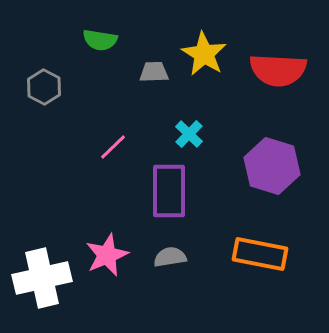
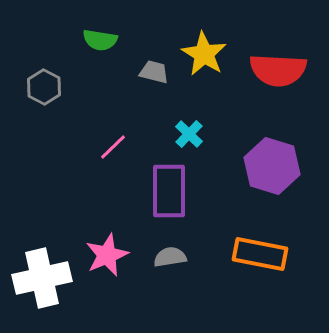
gray trapezoid: rotated 16 degrees clockwise
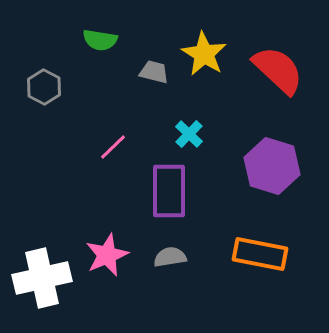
red semicircle: rotated 140 degrees counterclockwise
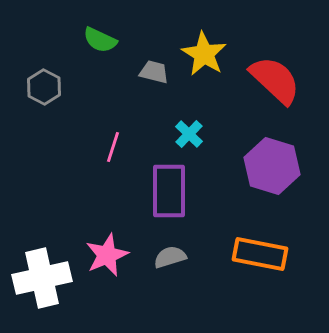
green semicircle: rotated 16 degrees clockwise
red semicircle: moved 3 px left, 10 px down
pink line: rotated 28 degrees counterclockwise
gray semicircle: rotated 8 degrees counterclockwise
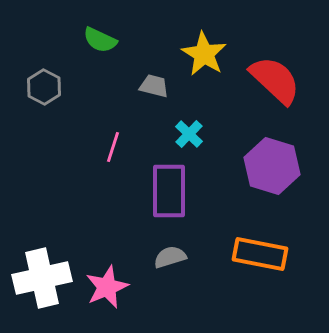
gray trapezoid: moved 14 px down
pink star: moved 32 px down
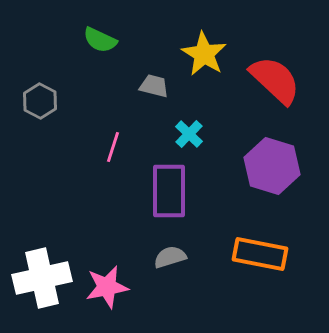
gray hexagon: moved 4 px left, 14 px down
pink star: rotated 12 degrees clockwise
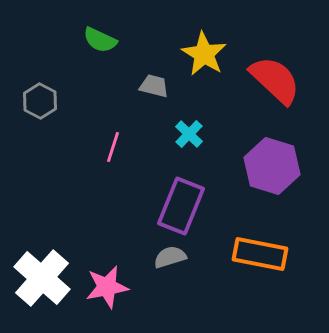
purple rectangle: moved 12 px right, 15 px down; rotated 22 degrees clockwise
white cross: rotated 36 degrees counterclockwise
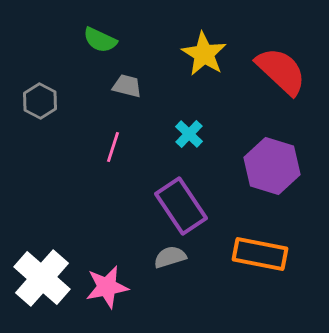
red semicircle: moved 6 px right, 9 px up
gray trapezoid: moved 27 px left
purple rectangle: rotated 56 degrees counterclockwise
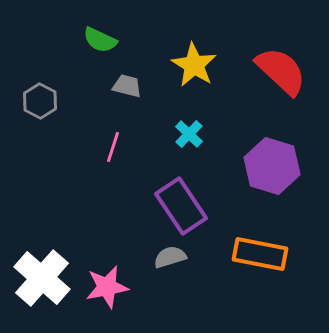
yellow star: moved 10 px left, 11 px down
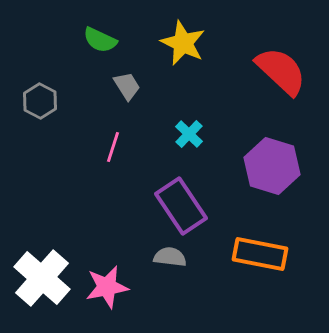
yellow star: moved 11 px left, 22 px up; rotated 6 degrees counterclockwise
gray trapezoid: rotated 44 degrees clockwise
gray semicircle: rotated 24 degrees clockwise
